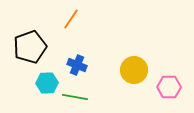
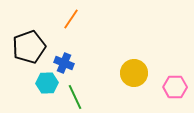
black pentagon: moved 1 px left
blue cross: moved 13 px left, 2 px up
yellow circle: moved 3 px down
pink hexagon: moved 6 px right
green line: rotated 55 degrees clockwise
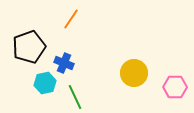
cyan hexagon: moved 2 px left; rotated 10 degrees counterclockwise
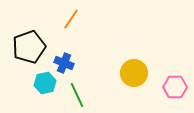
green line: moved 2 px right, 2 px up
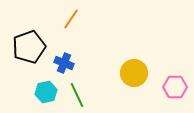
cyan hexagon: moved 1 px right, 9 px down
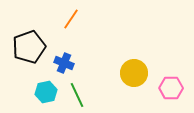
pink hexagon: moved 4 px left, 1 px down
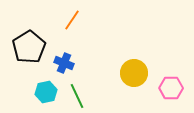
orange line: moved 1 px right, 1 px down
black pentagon: rotated 12 degrees counterclockwise
green line: moved 1 px down
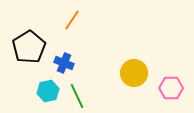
cyan hexagon: moved 2 px right, 1 px up
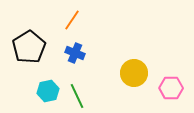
blue cross: moved 11 px right, 10 px up
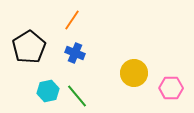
green line: rotated 15 degrees counterclockwise
